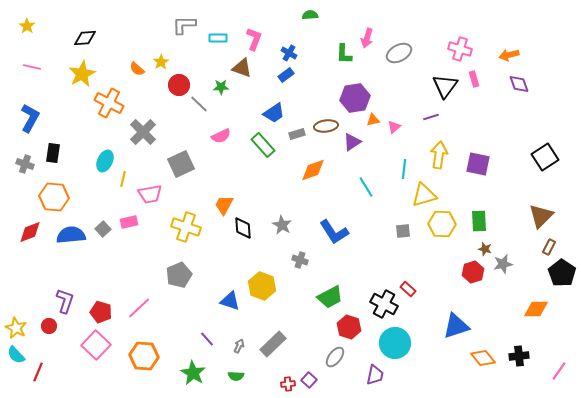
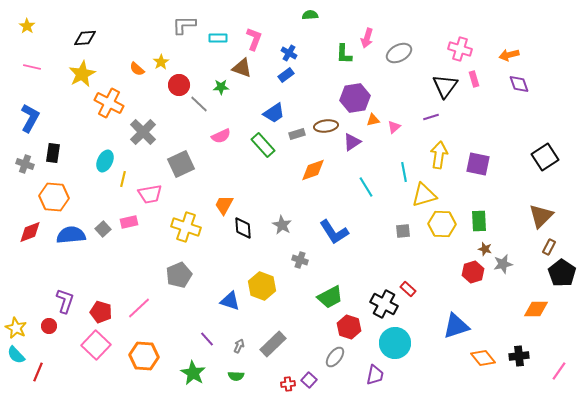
cyan line at (404, 169): moved 3 px down; rotated 18 degrees counterclockwise
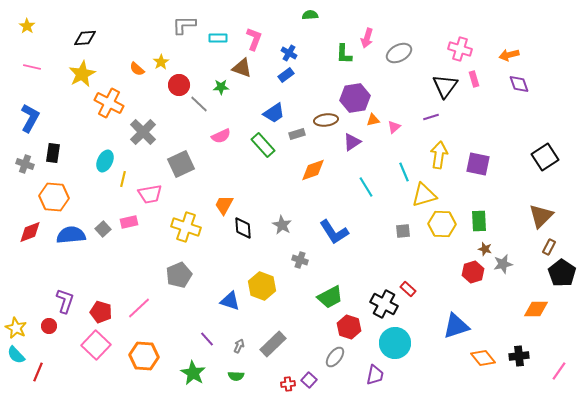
brown ellipse at (326, 126): moved 6 px up
cyan line at (404, 172): rotated 12 degrees counterclockwise
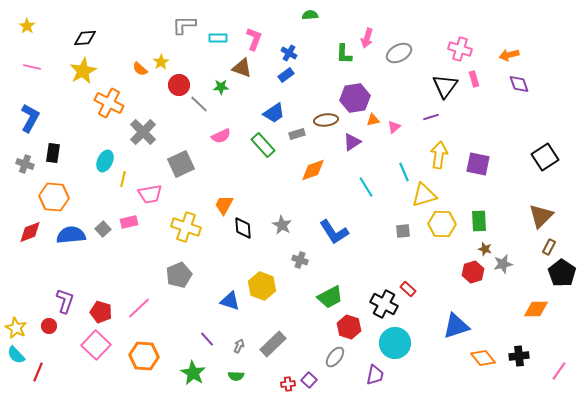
orange semicircle at (137, 69): moved 3 px right
yellow star at (82, 74): moved 1 px right, 3 px up
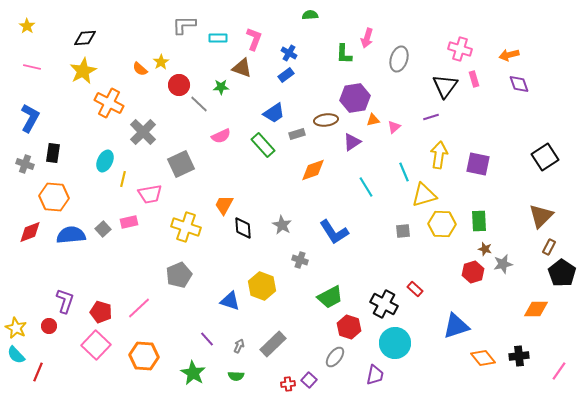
gray ellipse at (399, 53): moved 6 px down; rotated 45 degrees counterclockwise
red rectangle at (408, 289): moved 7 px right
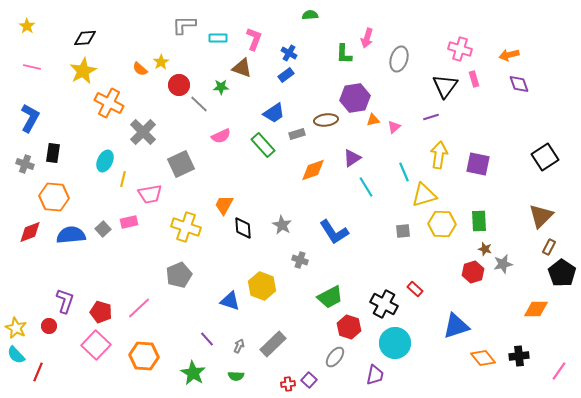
purple triangle at (352, 142): moved 16 px down
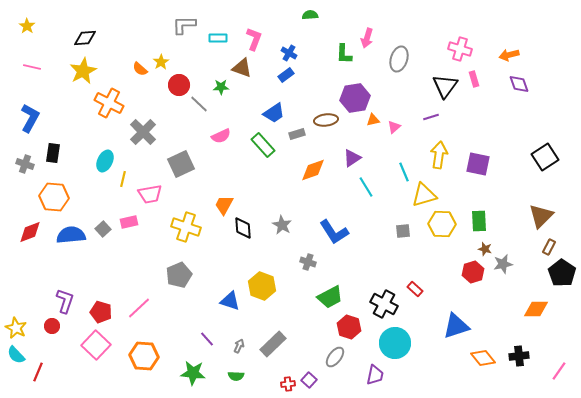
gray cross at (300, 260): moved 8 px right, 2 px down
red circle at (49, 326): moved 3 px right
green star at (193, 373): rotated 25 degrees counterclockwise
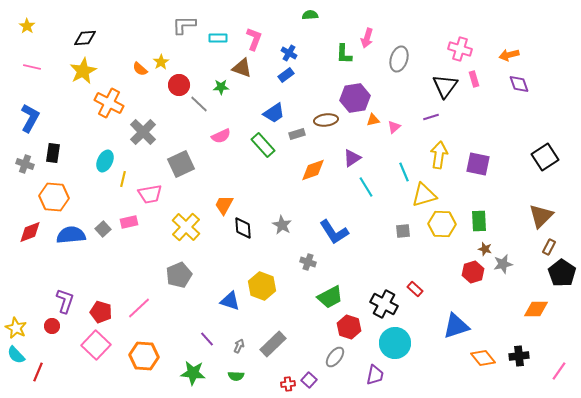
yellow cross at (186, 227): rotated 24 degrees clockwise
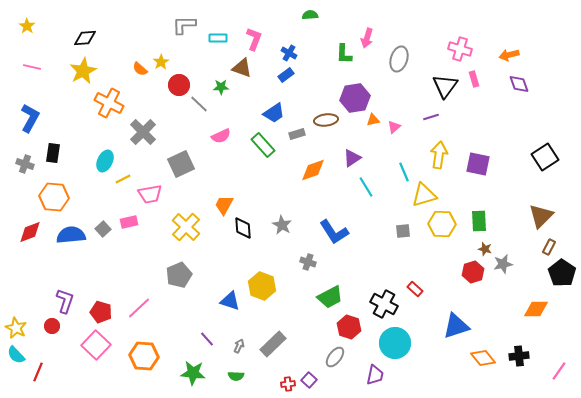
yellow line at (123, 179): rotated 49 degrees clockwise
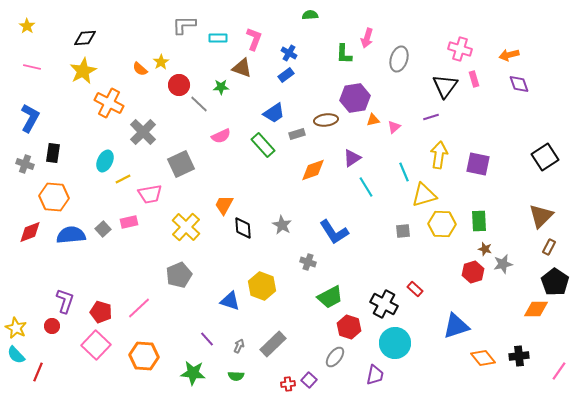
black pentagon at (562, 273): moved 7 px left, 9 px down
